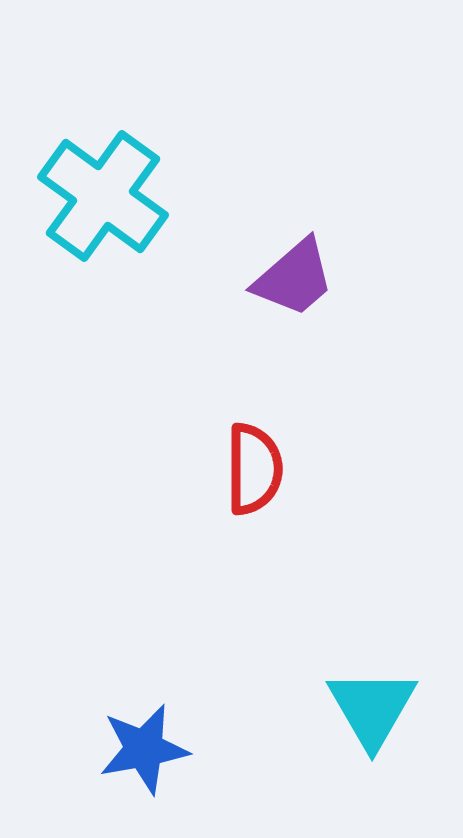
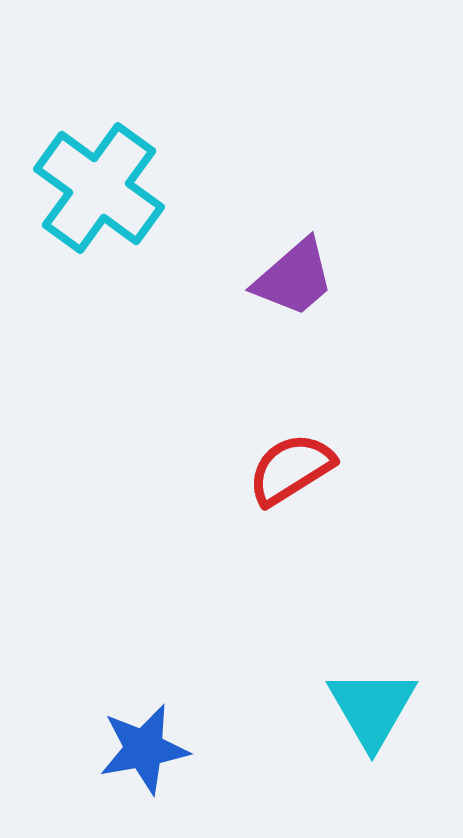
cyan cross: moved 4 px left, 8 px up
red semicircle: moved 37 px right; rotated 122 degrees counterclockwise
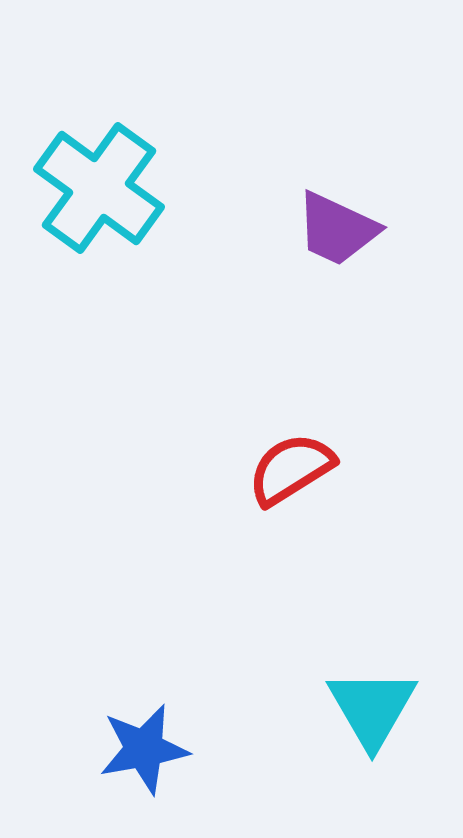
purple trapezoid: moved 43 px right, 49 px up; rotated 66 degrees clockwise
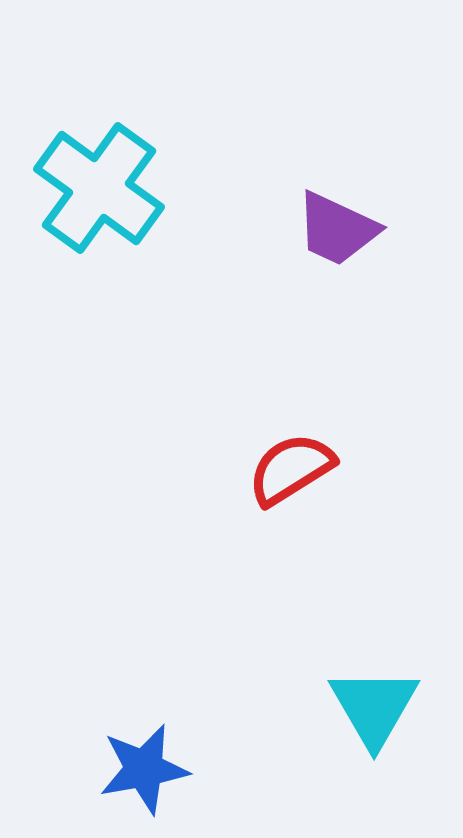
cyan triangle: moved 2 px right, 1 px up
blue star: moved 20 px down
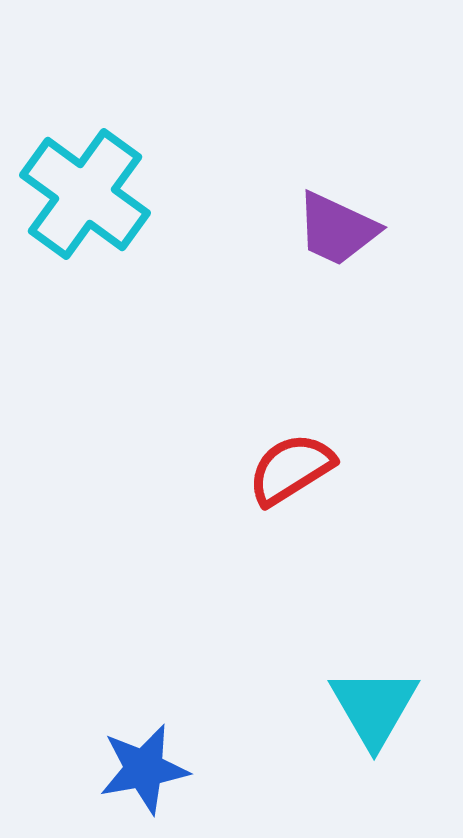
cyan cross: moved 14 px left, 6 px down
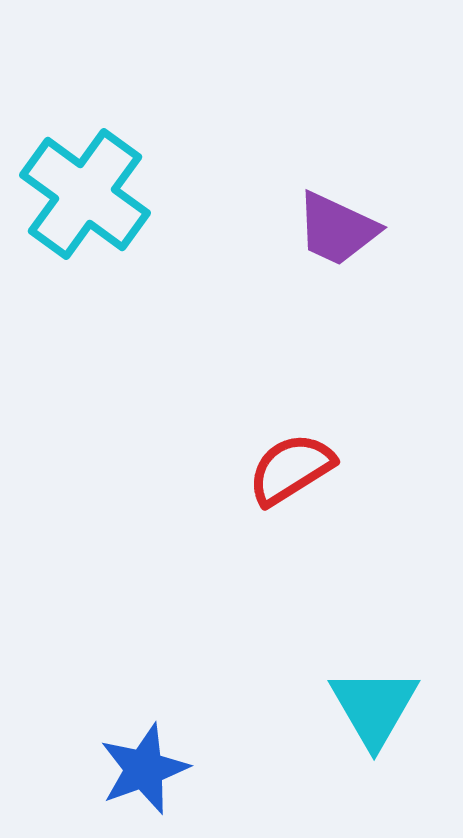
blue star: rotated 10 degrees counterclockwise
